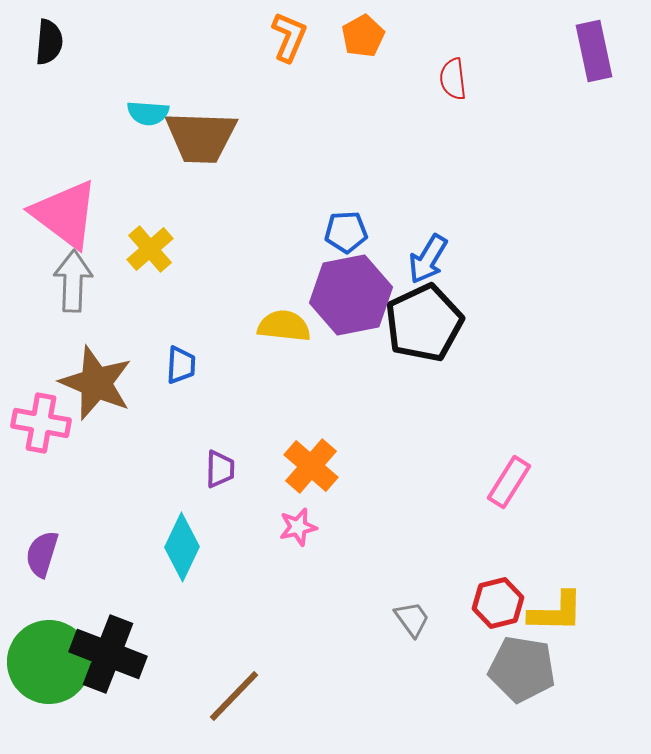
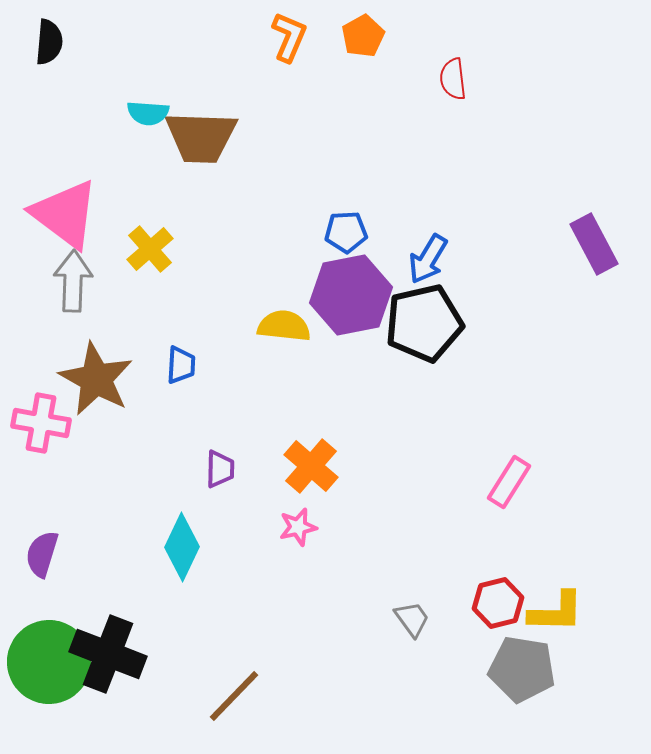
purple rectangle: moved 193 px down; rotated 16 degrees counterclockwise
black pentagon: rotated 12 degrees clockwise
brown star: moved 4 px up; rotated 6 degrees clockwise
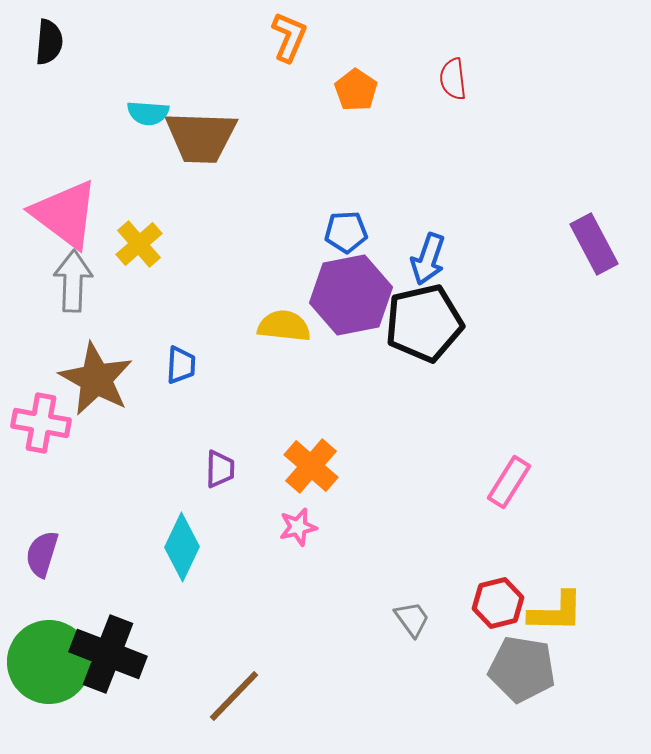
orange pentagon: moved 7 px left, 54 px down; rotated 9 degrees counterclockwise
yellow cross: moved 11 px left, 5 px up
blue arrow: rotated 12 degrees counterclockwise
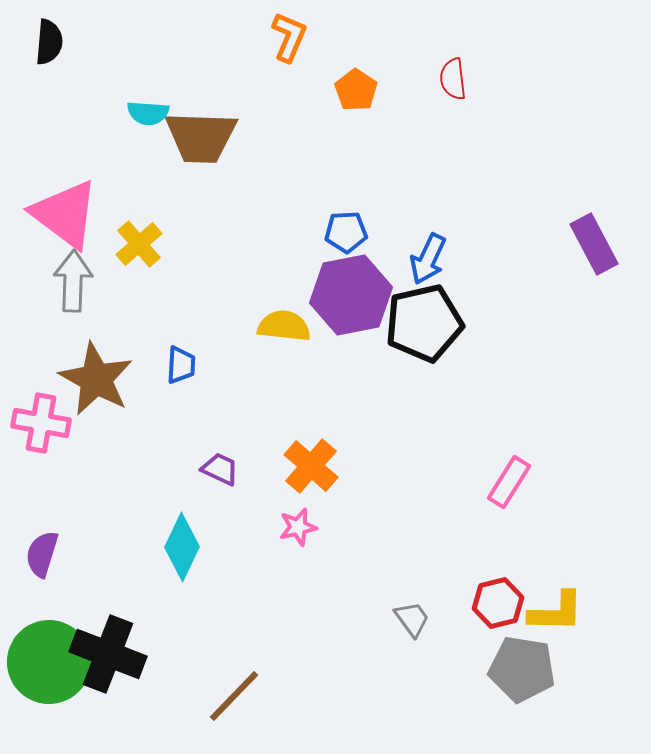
blue arrow: rotated 6 degrees clockwise
purple trapezoid: rotated 66 degrees counterclockwise
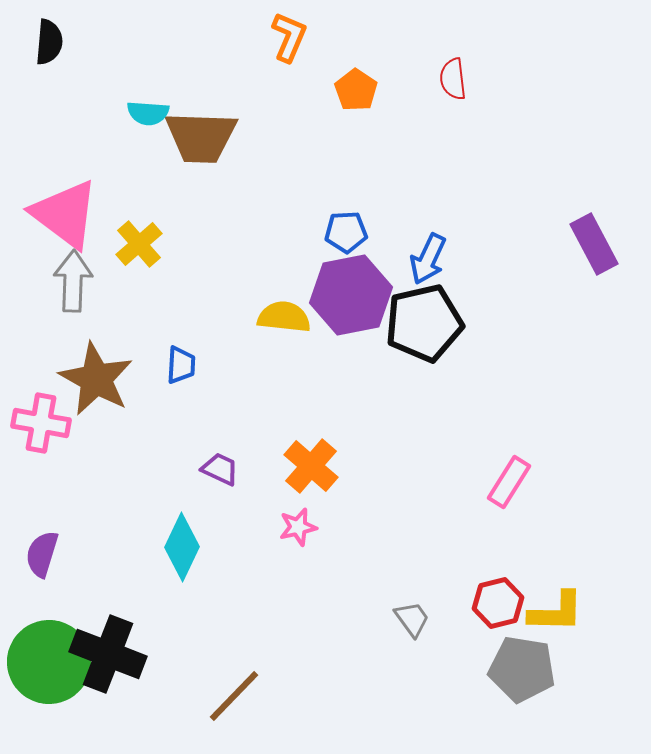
yellow semicircle: moved 9 px up
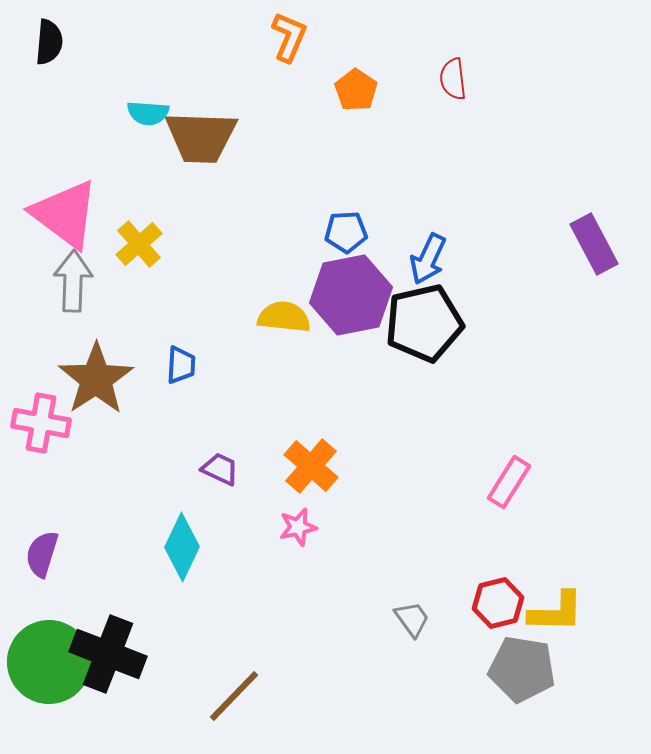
brown star: rotated 10 degrees clockwise
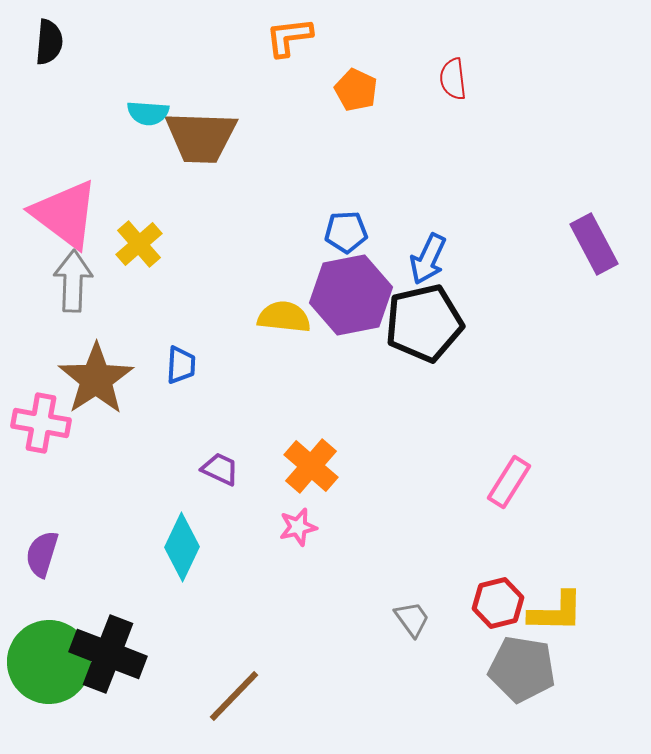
orange L-shape: rotated 120 degrees counterclockwise
orange pentagon: rotated 9 degrees counterclockwise
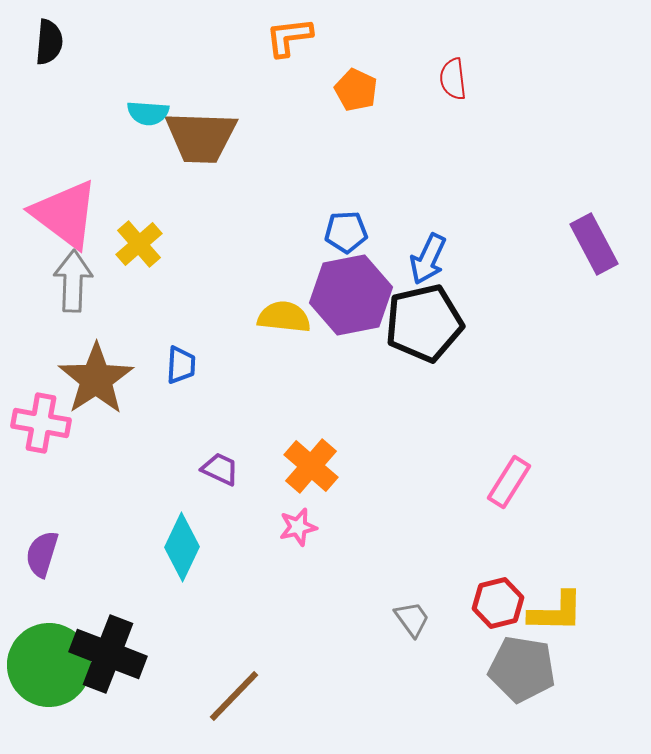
green circle: moved 3 px down
